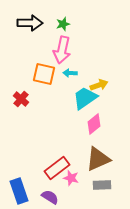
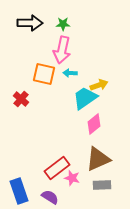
green star: rotated 16 degrees clockwise
pink star: moved 1 px right
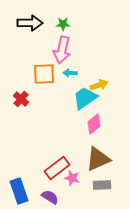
orange square: rotated 15 degrees counterclockwise
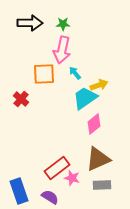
cyan arrow: moved 5 px right; rotated 48 degrees clockwise
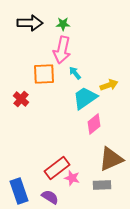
yellow arrow: moved 10 px right
brown triangle: moved 13 px right
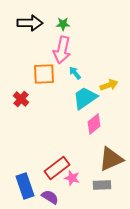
blue rectangle: moved 6 px right, 5 px up
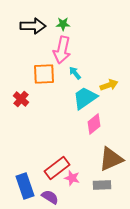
black arrow: moved 3 px right, 3 px down
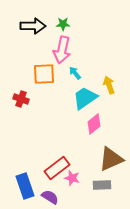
yellow arrow: rotated 90 degrees counterclockwise
red cross: rotated 21 degrees counterclockwise
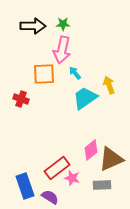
pink diamond: moved 3 px left, 26 px down
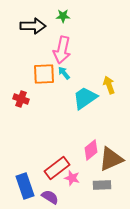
green star: moved 8 px up
cyan arrow: moved 11 px left
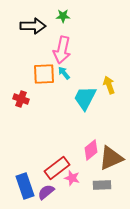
cyan trapezoid: rotated 28 degrees counterclockwise
brown triangle: moved 1 px up
purple semicircle: moved 4 px left, 5 px up; rotated 72 degrees counterclockwise
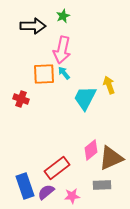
green star: rotated 24 degrees counterclockwise
pink star: moved 18 px down; rotated 21 degrees counterclockwise
